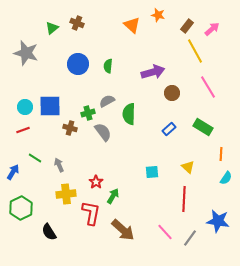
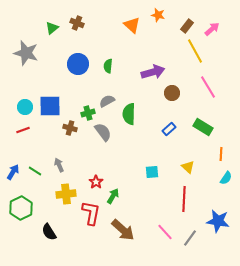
green line at (35, 158): moved 13 px down
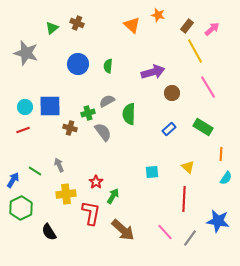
blue arrow at (13, 172): moved 8 px down
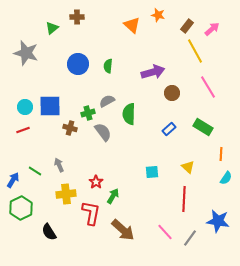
brown cross at (77, 23): moved 6 px up; rotated 24 degrees counterclockwise
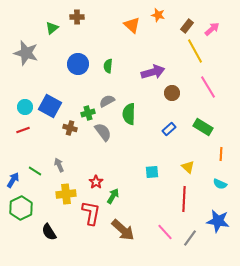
blue square at (50, 106): rotated 30 degrees clockwise
cyan semicircle at (226, 178): moved 6 px left, 6 px down; rotated 80 degrees clockwise
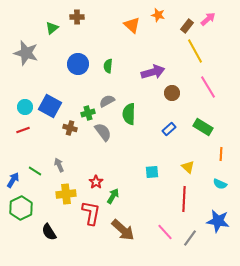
pink arrow at (212, 29): moved 4 px left, 10 px up
